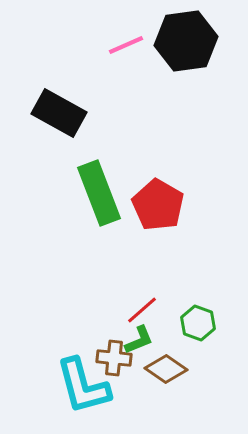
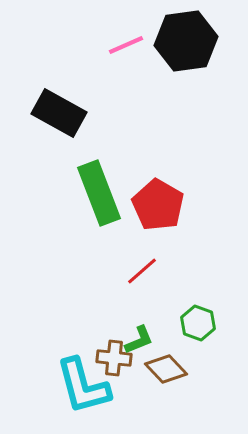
red line: moved 39 px up
brown diamond: rotated 12 degrees clockwise
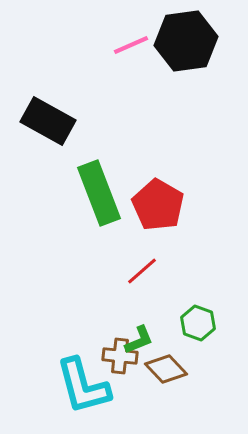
pink line: moved 5 px right
black rectangle: moved 11 px left, 8 px down
brown cross: moved 6 px right, 2 px up
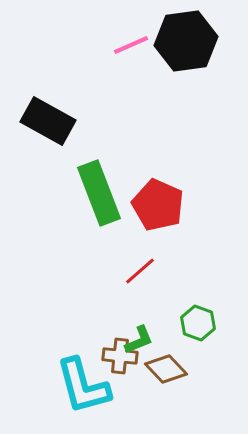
red pentagon: rotated 6 degrees counterclockwise
red line: moved 2 px left
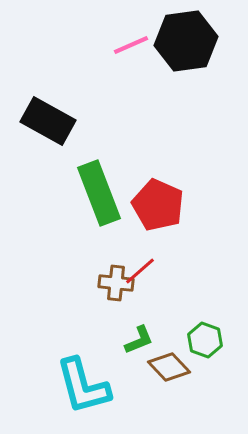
green hexagon: moved 7 px right, 17 px down
brown cross: moved 4 px left, 73 px up
brown diamond: moved 3 px right, 2 px up
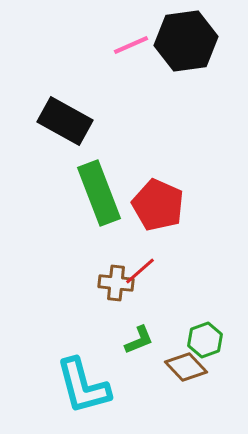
black rectangle: moved 17 px right
green hexagon: rotated 20 degrees clockwise
brown diamond: moved 17 px right
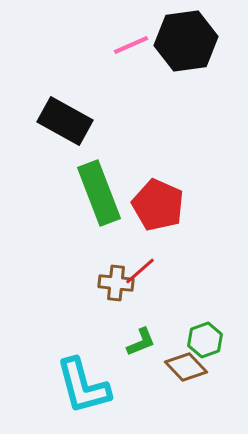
green L-shape: moved 2 px right, 2 px down
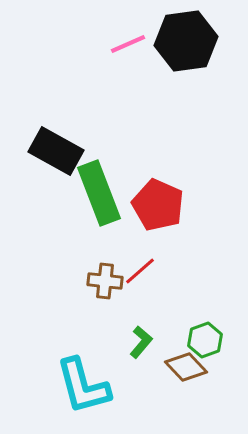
pink line: moved 3 px left, 1 px up
black rectangle: moved 9 px left, 30 px down
brown cross: moved 11 px left, 2 px up
green L-shape: rotated 28 degrees counterclockwise
